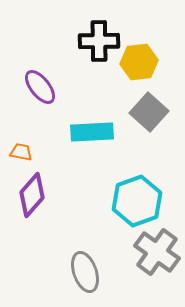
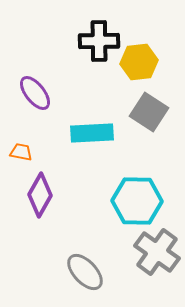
purple ellipse: moved 5 px left, 6 px down
gray square: rotated 9 degrees counterclockwise
cyan rectangle: moved 1 px down
purple diamond: moved 8 px right; rotated 12 degrees counterclockwise
cyan hexagon: rotated 21 degrees clockwise
gray ellipse: rotated 24 degrees counterclockwise
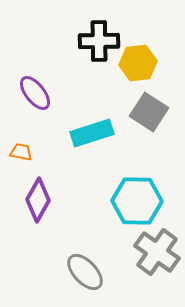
yellow hexagon: moved 1 px left, 1 px down
cyan rectangle: rotated 15 degrees counterclockwise
purple diamond: moved 2 px left, 5 px down
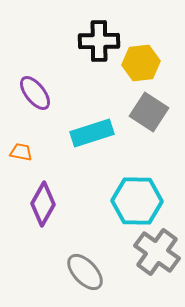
yellow hexagon: moved 3 px right
purple diamond: moved 5 px right, 4 px down
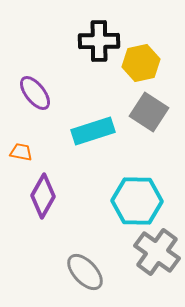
yellow hexagon: rotated 6 degrees counterclockwise
cyan rectangle: moved 1 px right, 2 px up
purple diamond: moved 8 px up
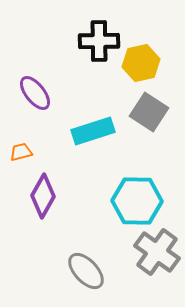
orange trapezoid: rotated 25 degrees counterclockwise
gray ellipse: moved 1 px right, 1 px up
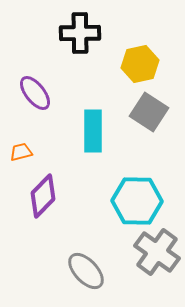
black cross: moved 19 px left, 8 px up
yellow hexagon: moved 1 px left, 1 px down
cyan rectangle: rotated 72 degrees counterclockwise
purple diamond: rotated 15 degrees clockwise
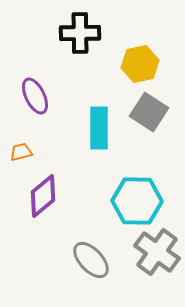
purple ellipse: moved 3 px down; rotated 12 degrees clockwise
cyan rectangle: moved 6 px right, 3 px up
purple diamond: rotated 6 degrees clockwise
gray ellipse: moved 5 px right, 11 px up
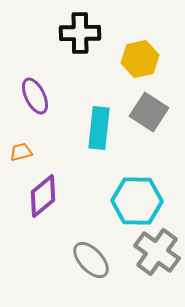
yellow hexagon: moved 5 px up
cyan rectangle: rotated 6 degrees clockwise
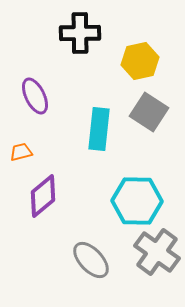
yellow hexagon: moved 2 px down
cyan rectangle: moved 1 px down
